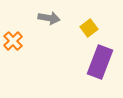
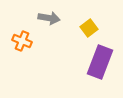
orange cross: moved 9 px right; rotated 24 degrees counterclockwise
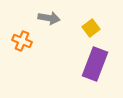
yellow square: moved 2 px right
purple rectangle: moved 5 px left, 2 px down
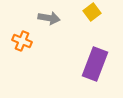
yellow square: moved 1 px right, 16 px up
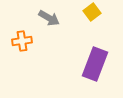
gray arrow: rotated 20 degrees clockwise
orange cross: rotated 30 degrees counterclockwise
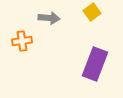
gray arrow: rotated 25 degrees counterclockwise
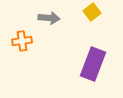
purple rectangle: moved 2 px left
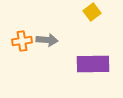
gray arrow: moved 2 px left, 22 px down
purple rectangle: rotated 68 degrees clockwise
